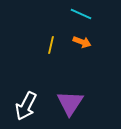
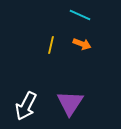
cyan line: moved 1 px left, 1 px down
orange arrow: moved 2 px down
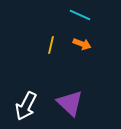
purple triangle: rotated 20 degrees counterclockwise
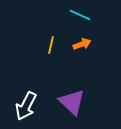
orange arrow: rotated 42 degrees counterclockwise
purple triangle: moved 2 px right, 1 px up
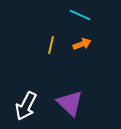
purple triangle: moved 2 px left, 1 px down
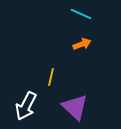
cyan line: moved 1 px right, 1 px up
yellow line: moved 32 px down
purple triangle: moved 5 px right, 4 px down
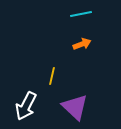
cyan line: rotated 35 degrees counterclockwise
yellow line: moved 1 px right, 1 px up
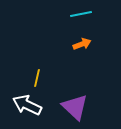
yellow line: moved 15 px left, 2 px down
white arrow: moved 1 px right, 1 px up; rotated 88 degrees clockwise
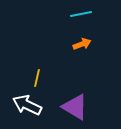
purple triangle: rotated 12 degrees counterclockwise
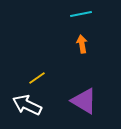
orange arrow: rotated 78 degrees counterclockwise
yellow line: rotated 42 degrees clockwise
purple triangle: moved 9 px right, 6 px up
